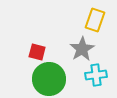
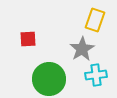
red square: moved 9 px left, 13 px up; rotated 18 degrees counterclockwise
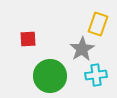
yellow rectangle: moved 3 px right, 4 px down
green circle: moved 1 px right, 3 px up
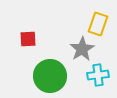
cyan cross: moved 2 px right
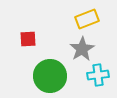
yellow rectangle: moved 11 px left, 5 px up; rotated 50 degrees clockwise
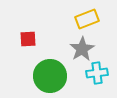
cyan cross: moved 1 px left, 2 px up
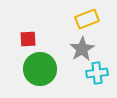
green circle: moved 10 px left, 7 px up
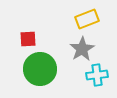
cyan cross: moved 2 px down
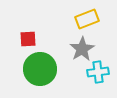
cyan cross: moved 1 px right, 3 px up
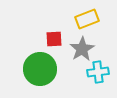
red square: moved 26 px right
